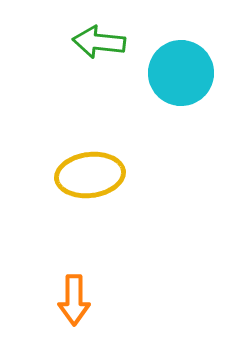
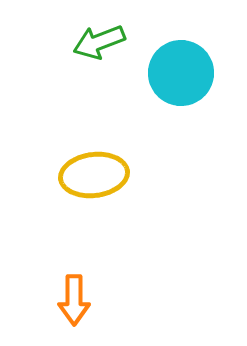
green arrow: rotated 27 degrees counterclockwise
yellow ellipse: moved 4 px right
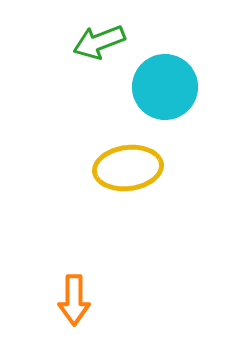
cyan circle: moved 16 px left, 14 px down
yellow ellipse: moved 34 px right, 7 px up
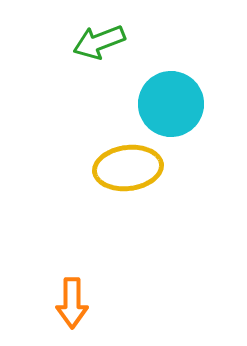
cyan circle: moved 6 px right, 17 px down
orange arrow: moved 2 px left, 3 px down
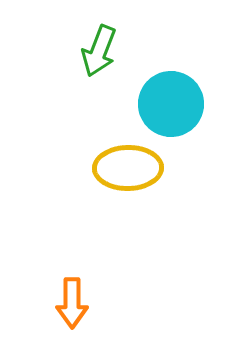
green arrow: moved 9 px down; rotated 48 degrees counterclockwise
yellow ellipse: rotated 6 degrees clockwise
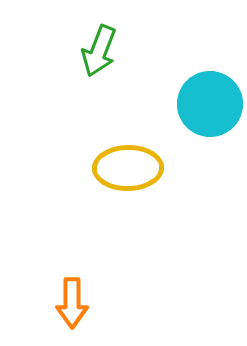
cyan circle: moved 39 px right
